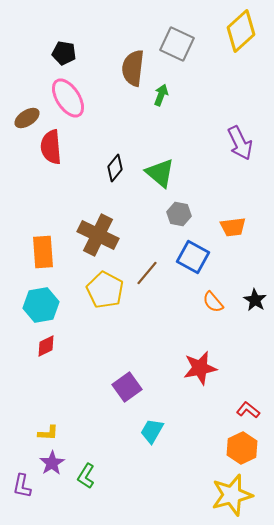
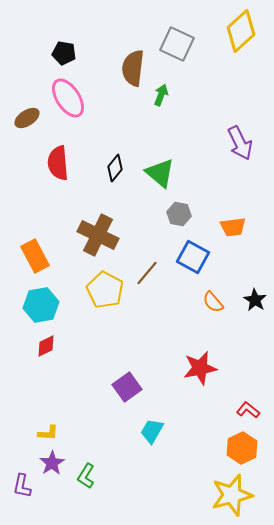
red semicircle: moved 7 px right, 16 px down
orange rectangle: moved 8 px left, 4 px down; rotated 24 degrees counterclockwise
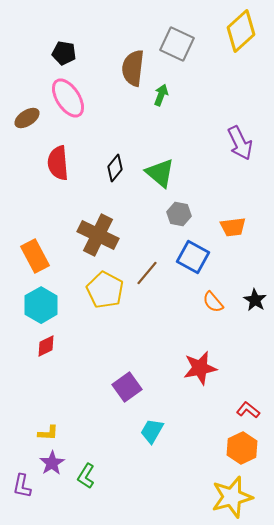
cyan hexagon: rotated 20 degrees counterclockwise
yellow star: moved 2 px down
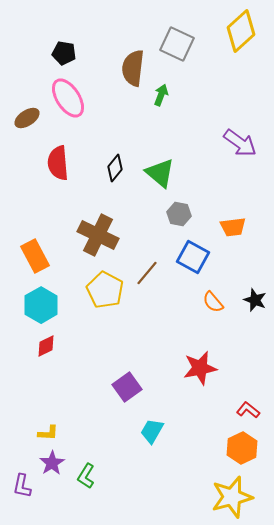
purple arrow: rotated 28 degrees counterclockwise
black star: rotated 10 degrees counterclockwise
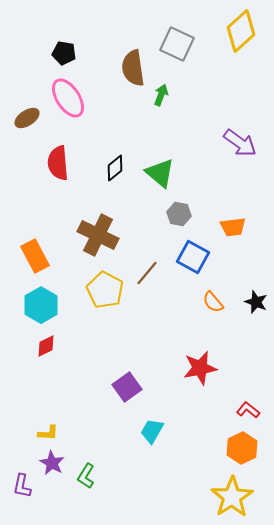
brown semicircle: rotated 15 degrees counterclockwise
black diamond: rotated 12 degrees clockwise
black star: moved 1 px right, 2 px down
purple star: rotated 10 degrees counterclockwise
yellow star: rotated 18 degrees counterclockwise
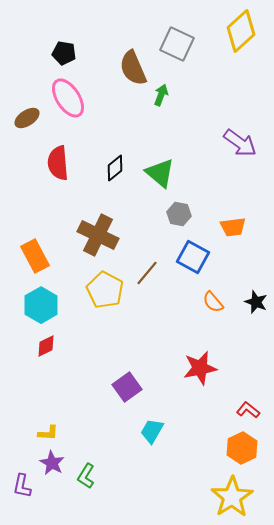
brown semicircle: rotated 15 degrees counterclockwise
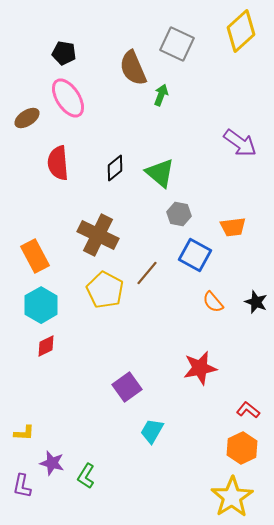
blue square: moved 2 px right, 2 px up
yellow L-shape: moved 24 px left
purple star: rotated 15 degrees counterclockwise
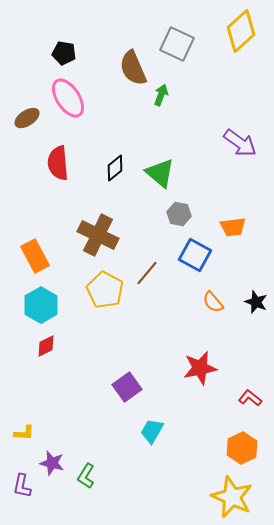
red L-shape: moved 2 px right, 12 px up
yellow star: rotated 15 degrees counterclockwise
